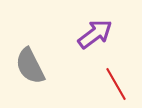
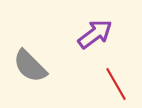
gray semicircle: rotated 18 degrees counterclockwise
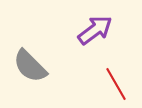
purple arrow: moved 4 px up
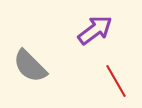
red line: moved 3 px up
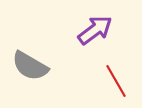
gray semicircle: rotated 15 degrees counterclockwise
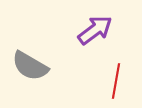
red line: rotated 40 degrees clockwise
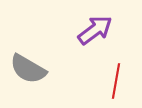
gray semicircle: moved 2 px left, 3 px down
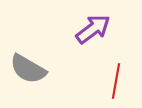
purple arrow: moved 2 px left, 1 px up
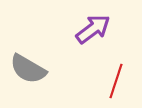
red line: rotated 8 degrees clockwise
